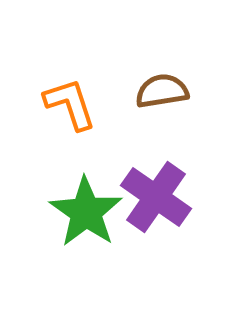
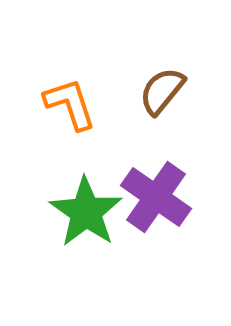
brown semicircle: rotated 42 degrees counterclockwise
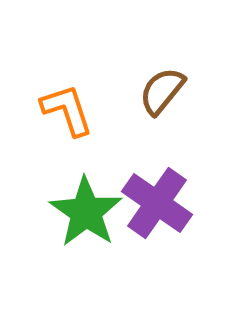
orange L-shape: moved 3 px left, 6 px down
purple cross: moved 1 px right, 6 px down
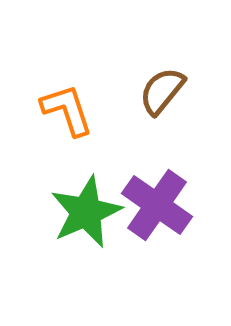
purple cross: moved 2 px down
green star: rotated 14 degrees clockwise
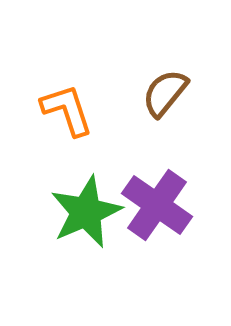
brown semicircle: moved 3 px right, 2 px down
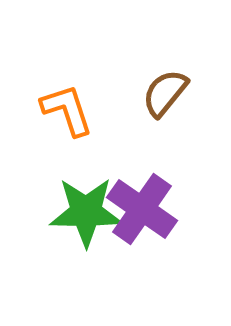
purple cross: moved 15 px left, 4 px down
green star: rotated 24 degrees clockwise
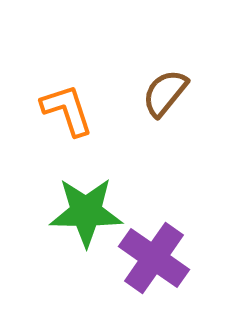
purple cross: moved 12 px right, 49 px down
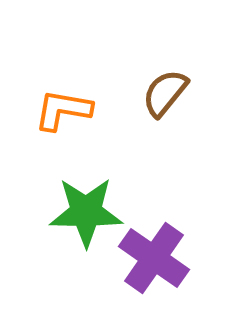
orange L-shape: moved 4 px left; rotated 62 degrees counterclockwise
